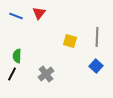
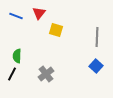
yellow square: moved 14 px left, 11 px up
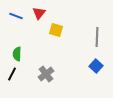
green semicircle: moved 2 px up
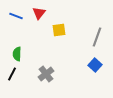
yellow square: moved 3 px right; rotated 24 degrees counterclockwise
gray line: rotated 18 degrees clockwise
blue square: moved 1 px left, 1 px up
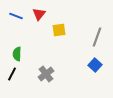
red triangle: moved 1 px down
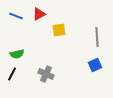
red triangle: rotated 24 degrees clockwise
gray line: rotated 24 degrees counterclockwise
green semicircle: rotated 104 degrees counterclockwise
blue square: rotated 24 degrees clockwise
gray cross: rotated 28 degrees counterclockwise
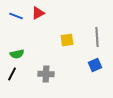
red triangle: moved 1 px left, 1 px up
yellow square: moved 8 px right, 10 px down
gray cross: rotated 21 degrees counterclockwise
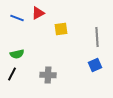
blue line: moved 1 px right, 2 px down
yellow square: moved 6 px left, 11 px up
gray cross: moved 2 px right, 1 px down
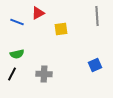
blue line: moved 4 px down
gray line: moved 21 px up
gray cross: moved 4 px left, 1 px up
